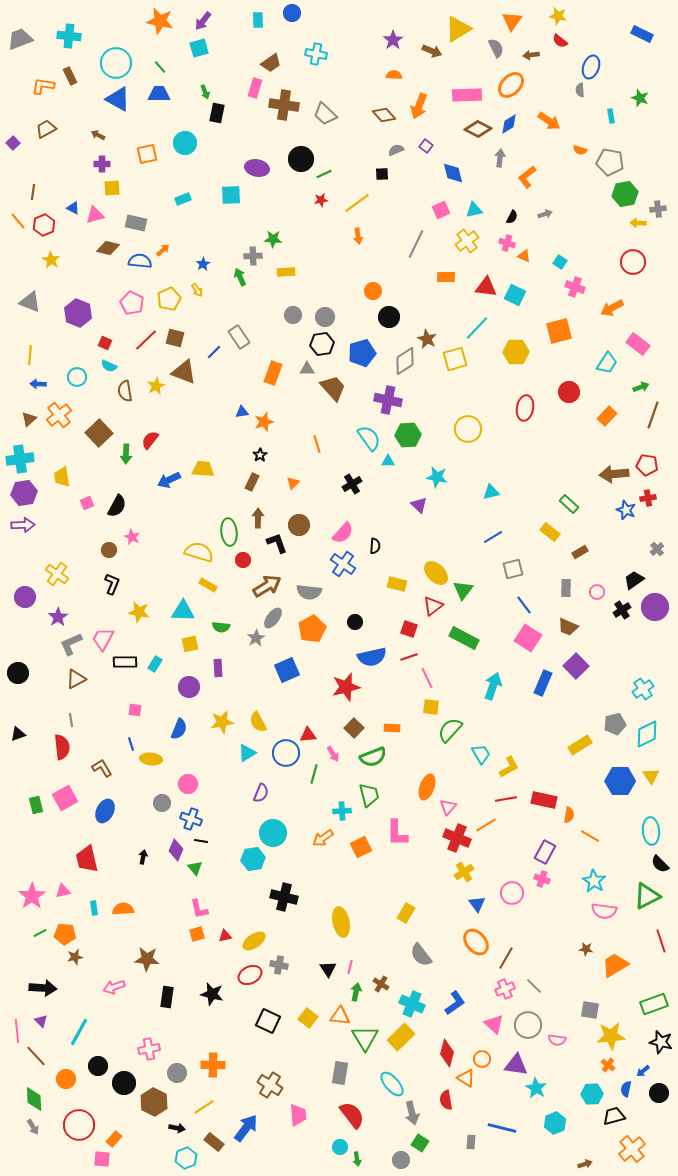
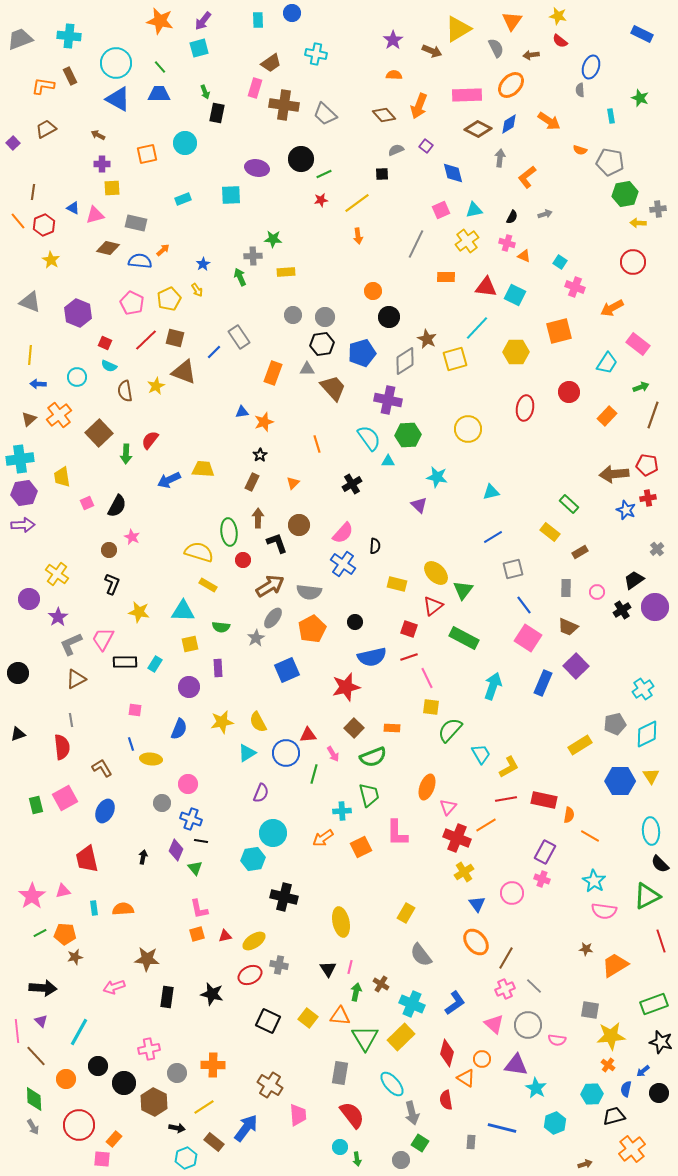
brown arrow at (267, 586): moved 3 px right
purple circle at (25, 597): moved 4 px right, 2 px down
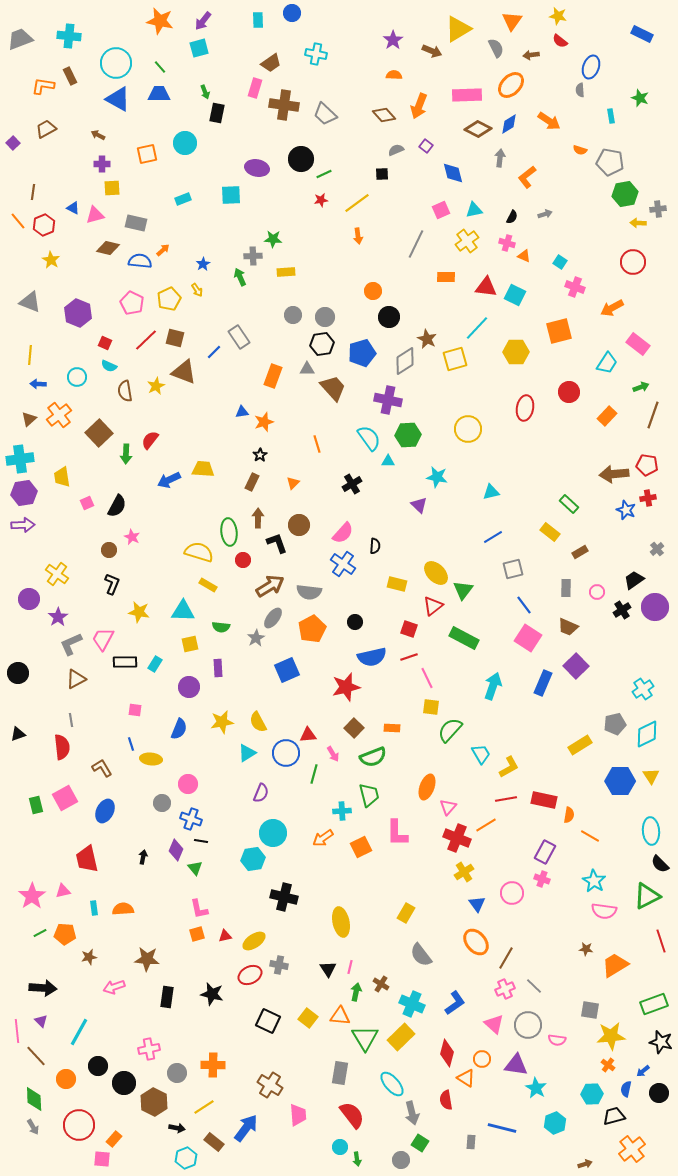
orange rectangle at (273, 373): moved 3 px down
brown star at (75, 957): moved 14 px right
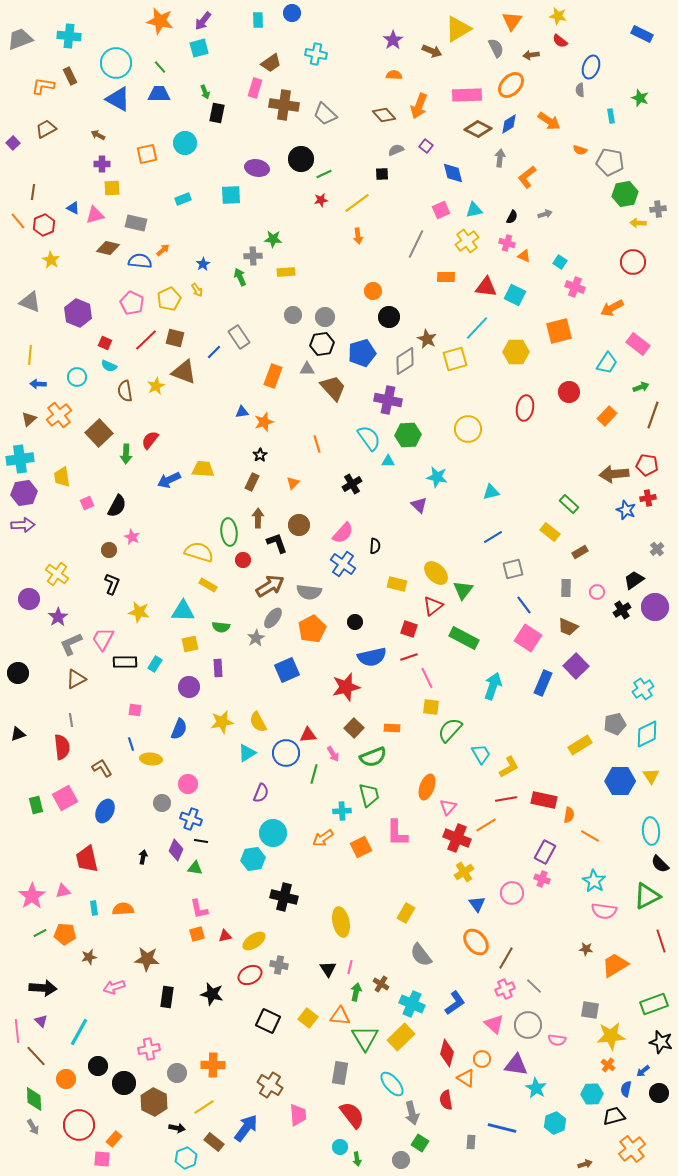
green triangle at (195, 868): rotated 42 degrees counterclockwise
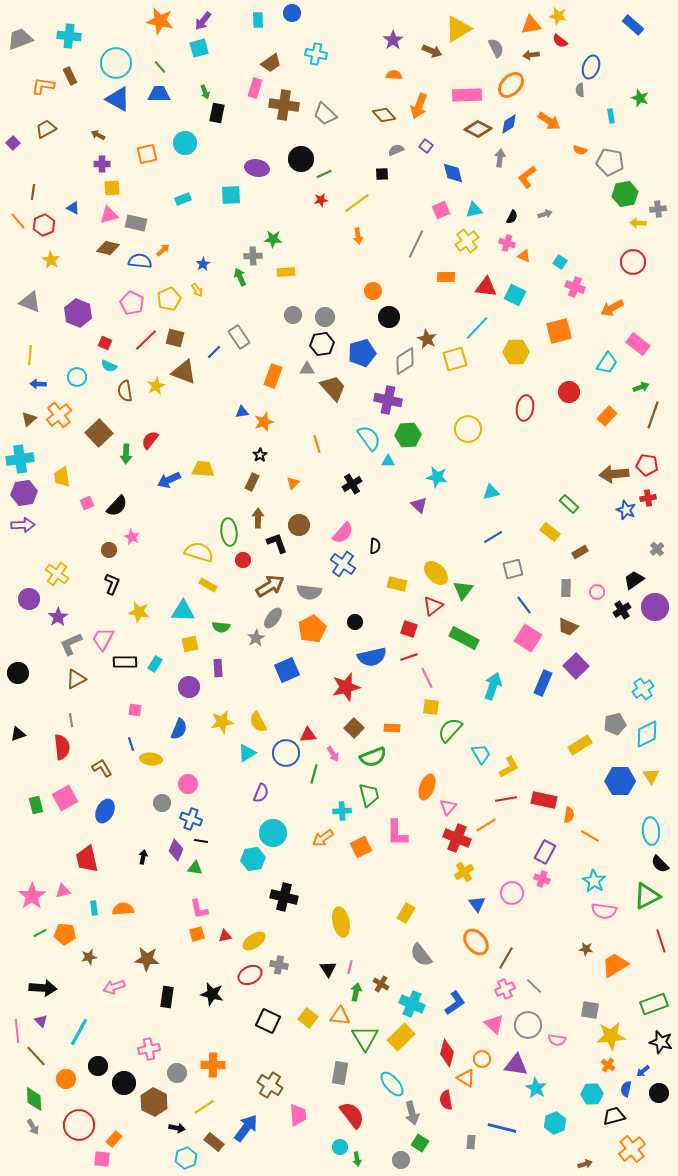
orange triangle at (512, 21): moved 19 px right, 4 px down; rotated 45 degrees clockwise
blue rectangle at (642, 34): moved 9 px left, 9 px up; rotated 15 degrees clockwise
pink triangle at (95, 215): moved 14 px right
black semicircle at (117, 506): rotated 15 degrees clockwise
